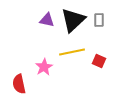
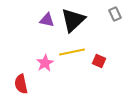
gray rectangle: moved 16 px right, 6 px up; rotated 24 degrees counterclockwise
pink star: moved 1 px right, 4 px up
red semicircle: moved 2 px right
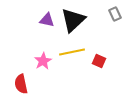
pink star: moved 2 px left, 2 px up
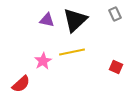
black triangle: moved 2 px right
red square: moved 17 px right, 6 px down
red semicircle: rotated 120 degrees counterclockwise
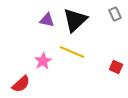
yellow line: rotated 35 degrees clockwise
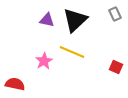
pink star: moved 1 px right
red semicircle: moved 6 px left; rotated 126 degrees counterclockwise
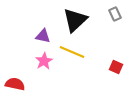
purple triangle: moved 4 px left, 16 px down
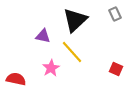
yellow line: rotated 25 degrees clockwise
pink star: moved 7 px right, 7 px down
red square: moved 2 px down
red semicircle: moved 1 px right, 5 px up
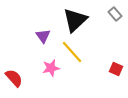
gray rectangle: rotated 16 degrees counterclockwise
purple triangle: rotated 42 degrees clockwise
pink star: rotated 18 degrees clockwise
red semicircle: moved 2 px left, 1 px up; rotated 36 degrees clockwise
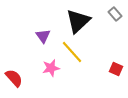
black triangle: moved 3 px right, 1 px down
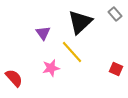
black triangle: moved 2 px right, 1 px down
purple triangle: moved 3 px up
